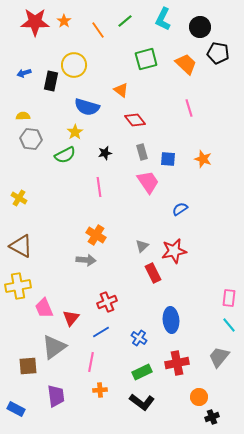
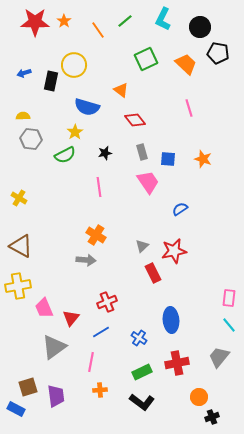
green square at (146, 59): rotated 10 degrees counterclockwise
brown square at (28, 366): moved 21 px down; rotated 12 degrees counterclockwise
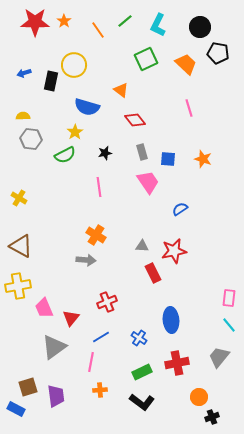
cyan L-shape at (163, 19): moved 5 px left, 6 px down
gray triangle at (142, 246): rotated 48 degrees clockwise
blue line at (101, 332): moved 5 px down
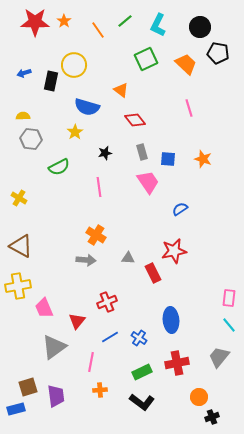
green semicircle at (65, 155): moved 6 px left, 12 px down
gray triangle at (142, 246): moved 14 px left, 12 px down
red triangle at (71, 318): moved 6 px right, 3 px down
blue line at (101, 337): moved 9 px right
blue rectangle at (16, 409): rotated 42 degrees counterclockwise
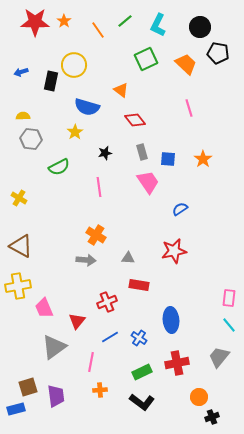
blue arrow at (24, 73): moved 3 px left, 1 px up
orange star at (203, 159): rotated 18 degrees clockwise
red rectangle at (153, 273): moved 14 px left, 12 px down; rotated 54 degrees counterclockwise
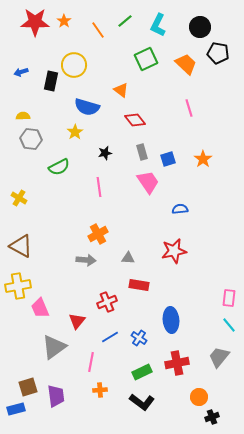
blue square at (168, 159): rotated 21 degrees counterclockwise
blue semicircle at (180, 209): rotated 28 degrees clockwise
orange cross at (96, 235): moved 2 px right, 1 px up; rotated 30 degrees clockwise
pink trapezoid at (44, 308): moved 4 px left
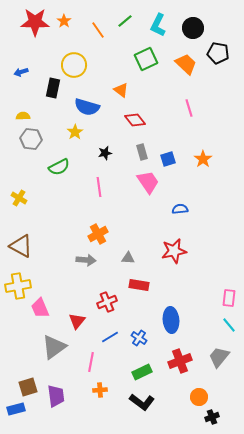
black circle at (200, 27): moved 7 px left, 1 px down
black rectangle at (51, 81): moved 2 px right, 7 px down
red cross at (177, 363): moved 3 px right, 2 px up; rotated 10 degrees counterclockwise
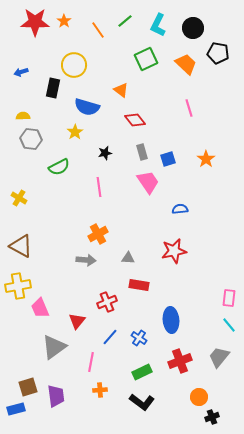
orange star at (203, 159): moved 3 px right
blue line at (110, 337): rotated 18 degrees counterclockwise
